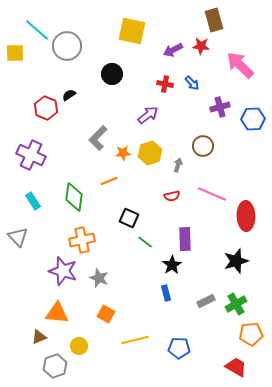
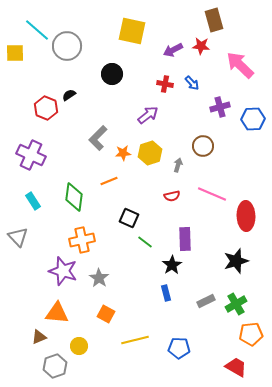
gray star at (99, 278): rotated 12 degrees clockwise
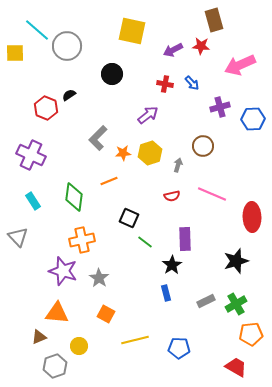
pink arrow at (240, 65): rotated 68 degrees counterclockwise
red ellipse at (246, 216): moved 6 px right, 1 px down
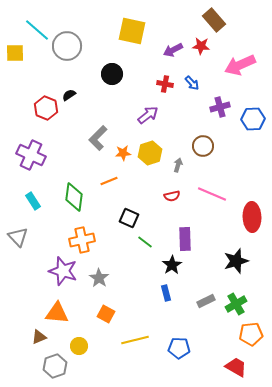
brown rectangle at (214, 20): rotated 25 degrees counterclockwise
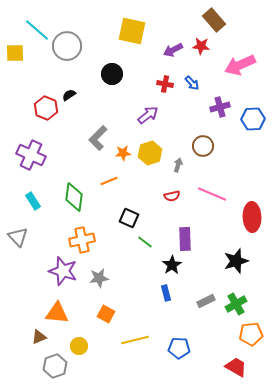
gray star at (99, 278): rotated 30 degrees clockwise
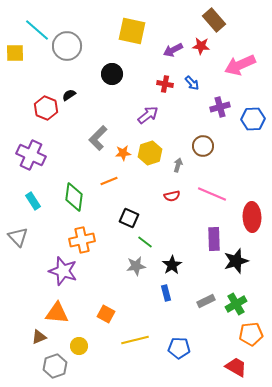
purple rectangle at (185, 239): moved 29 px right
gray star at (99, 278): moved 37 px right, 12 px up
